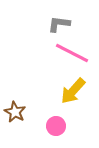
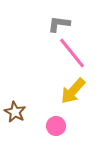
pink line: rotated 24 degrees clockwise
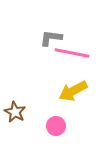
gray L-shape: moved 8 px left, 14 px down
pink line: rotated 40 degrees counterclockwise
yellow arrow: rotated 20 degrees clockwise
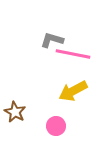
gray L-shape: moved 1 px right, 2 px down; rotated 10 degrees clockwise
pink line: moved 1 px right, 1 px down
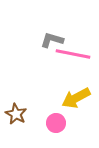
yellow arrow: moved 3 px right, 7 px down
brown star: moved 1 px right, 2 px down
pink circle: moved 3 px up
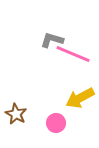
pink line: rotated 12 degrees clockwise
yellow arrow: moved 4 px right
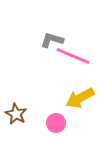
pink line: moved 2 px down
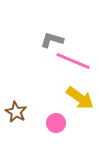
pink line: moved 5 px down
yellow arrow: rotated 116 degrees counterclockwise
brown star: moved 2 px up
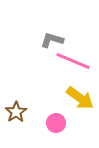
brown star: rotated 10 degrees clockwise
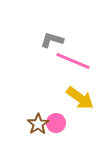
brown star: moved 22 px right, 12 px down
